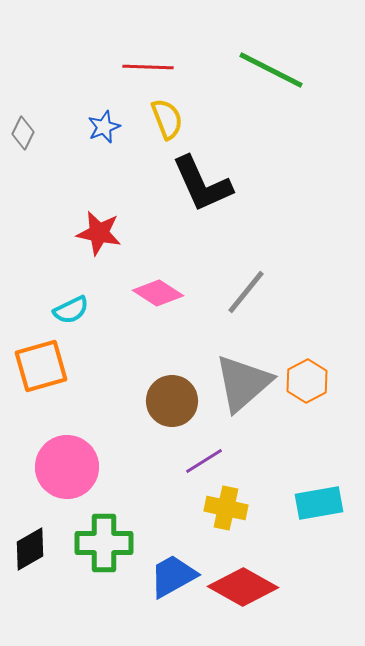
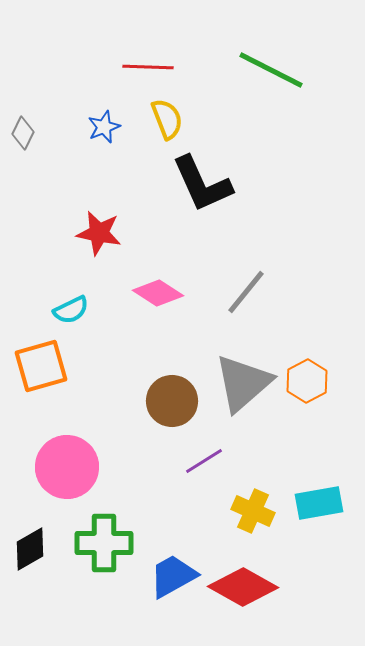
yellow cross: moved 27 px right, 3 px down; rotated 12 degrees clockwise
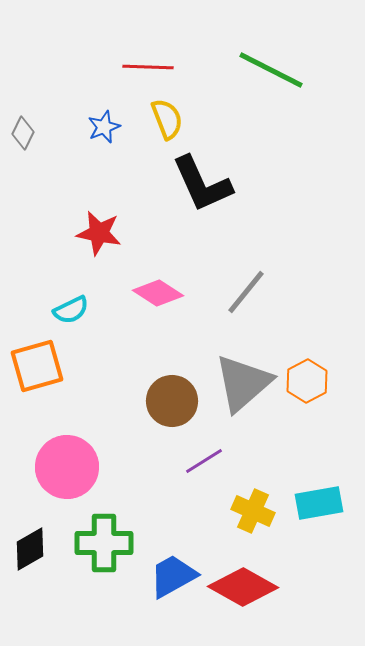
orange square: moved 4 px left
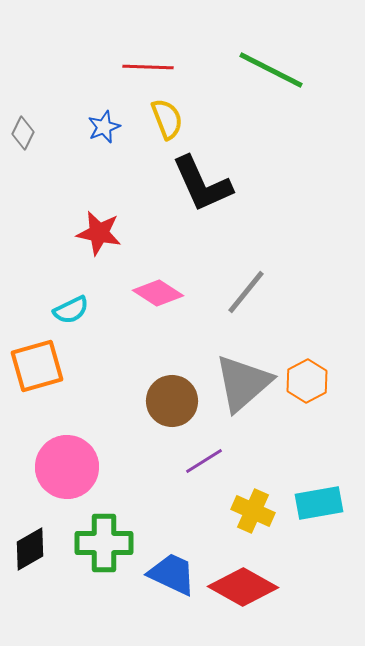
blue trapezoid: moved 1 px left, 2 px up; rotated 54 degrees clockwise
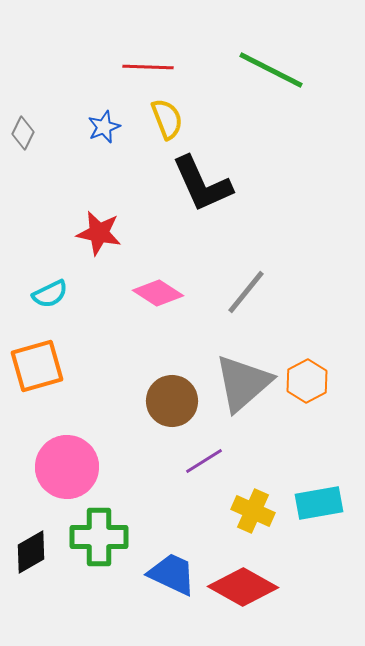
cyan semicircle: moved 21 px left, 16 px up
green cross: moved 5 px left, 6 px up
black diamond: moved 1 px right, 3 px down
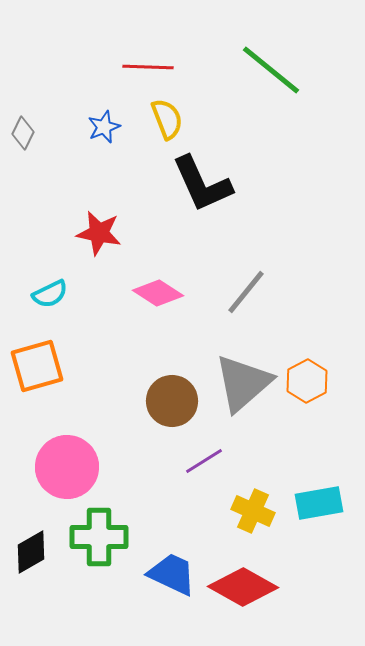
green line: rotated 12 degrees clockwise
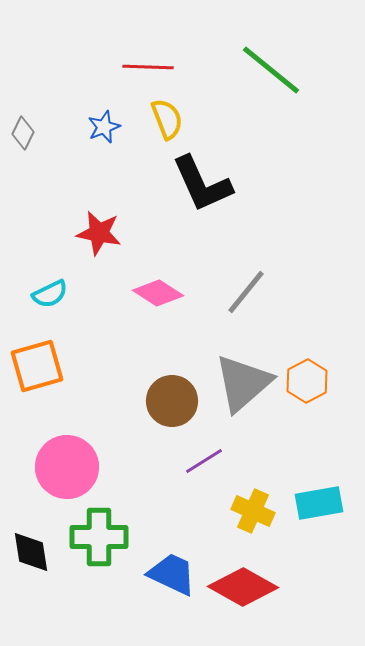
black diamond: rotated 69 degrees counterclockwise
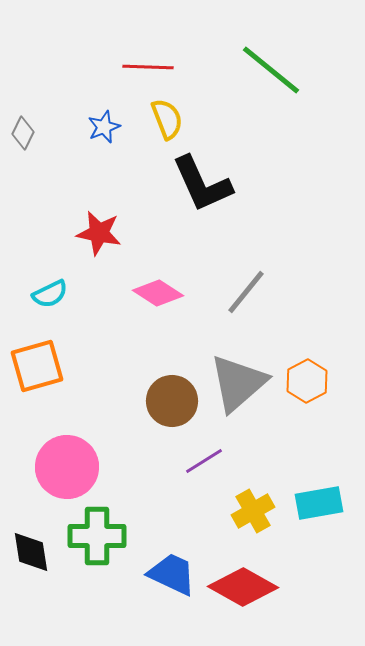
gray triangle: moved 5 px left
yellow cross: rotated 36 degrees clockwise
green cross: moved 2 px left, 1 px up
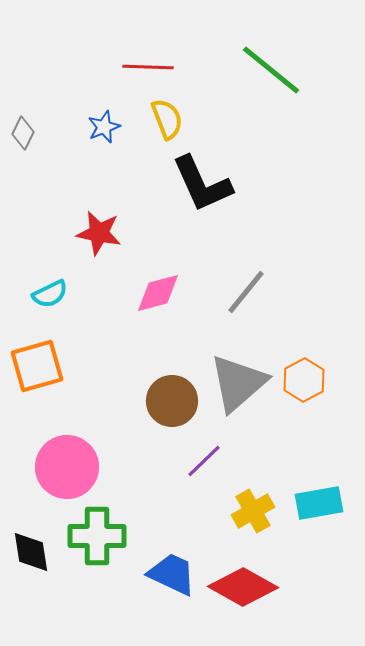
pink diamond: rotated 48 degrees counterclockwise
orange hexagon: moved 3 px left, 1 px up
purple line: rotated 12 degrees counterclockwise
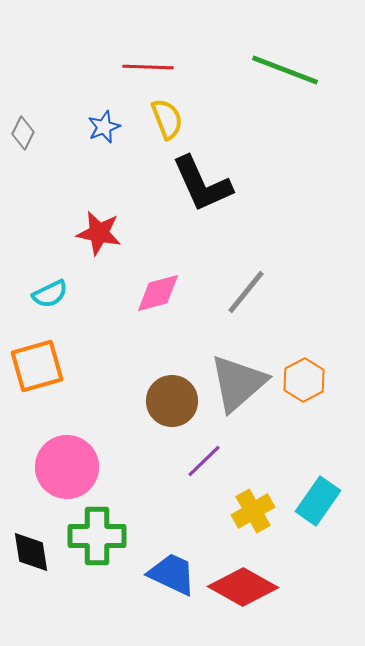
green line: moved 14 px right; rotated 18 degrees counterclockwise
cyan rectangle: moved 1 px left, 2 px up; rotated 45 degrees counterclockwise
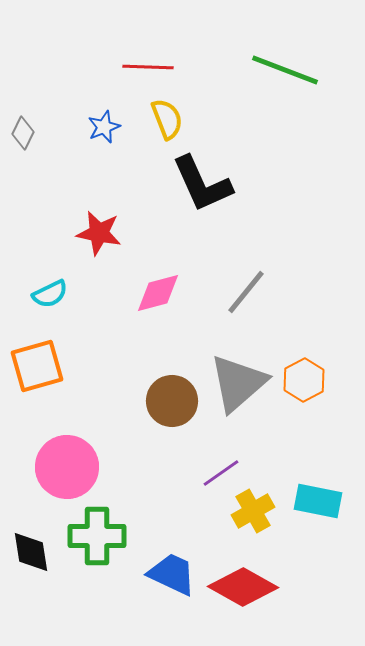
purple line: moved 17 px right, 12 px down; rotated 9 degrees clockwise
cyan rectangle: rotated 66 degrees clockwise
